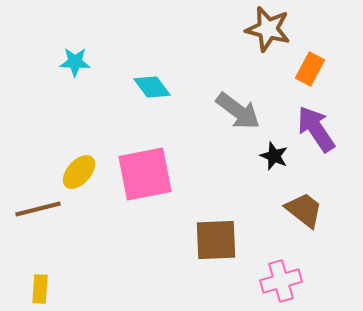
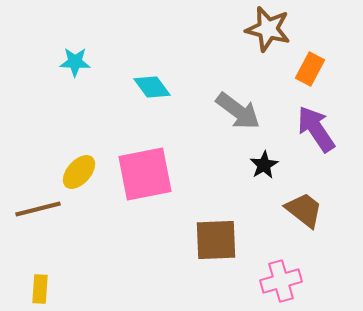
black star: moved 10 px left, 9 px down; rotated 20 degrees clockwise
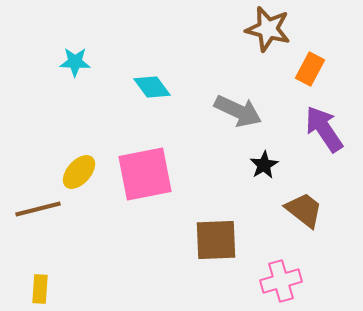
gray arrow: rotated 12 degrees counterclockwise
purple arrow: moved 8 px right
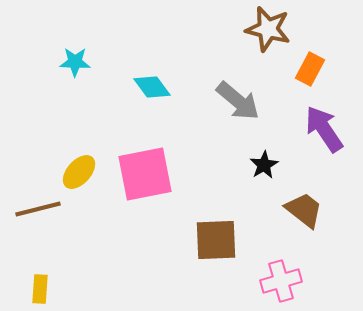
gray arrow: moved 10 px up; rotated 15 degrees clockwise
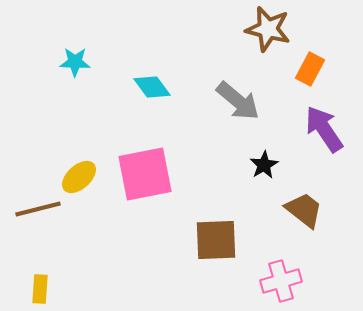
yellow ellipse: moved 5 px down; rotated 6 degrees clockwise
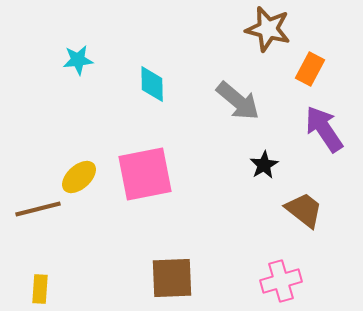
cyan star: moved 3 px right, 2 px up; rotated 8 degrees counterclockwise
cyan diamond: moved 3 px up; rotated 36 degrees clockwise
brown square: moved 44 px left, 38 px down
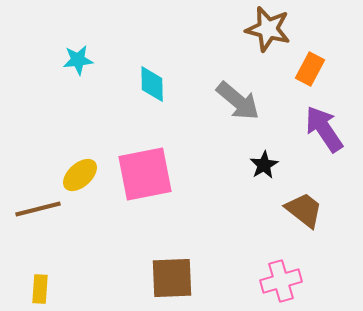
yellow ellipse: moved 1 px right, 2 px up
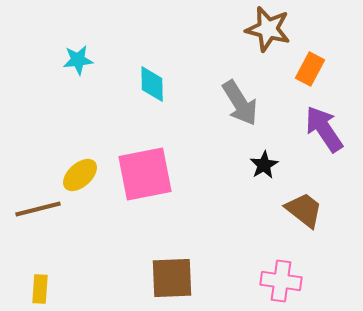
gray arrow: moved 2 px right, 2 px down; rotated 18 degrees clockwise
pink cross: rotated 24 degrees clockwise
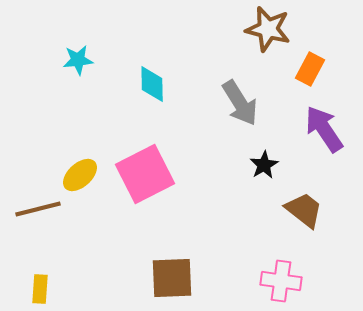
pink square: rotated 16 degrees counterclockwise
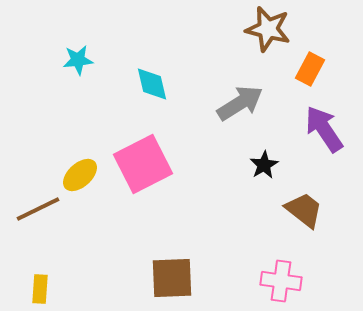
cyan diamond: rotated 12 degrees counterclockwise
gray arrow: rotated 90 degrees counterclockwise
pink square: moved 2 px left, 10 px up
brown line: rotated 12 degrees counterclockwise
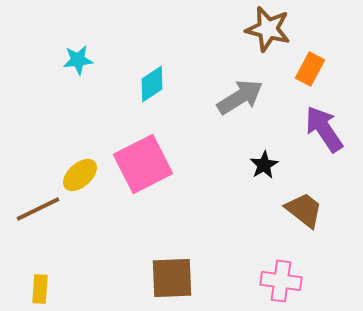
cyan diamond: rotated 69 degrees clockwise
gray arrow: moved 6 px up
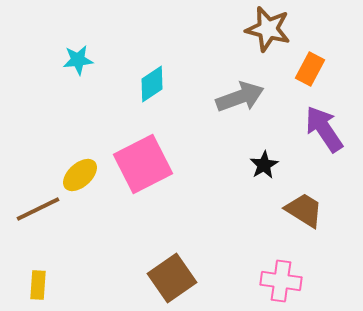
gray arrow: rotated 12 degrees clockwise
brown trapezoid: rotated 6 degrees counterclockwise
brown square: rotated 33 degrees counterclockwise
yellow rectangle: moved 2 px left, 4 px up
